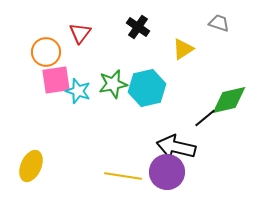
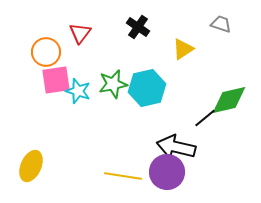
gray trapezoid: moved 2 px right, 1 px down
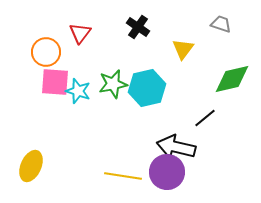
yellow triangle: rotated 20 degrees counterclockwise
pink square: moved 1 px left, 2 px down; rotated 12 degrees clockwise
green diamond: moved 3 px right, 21 px up
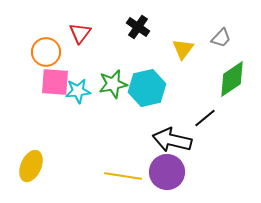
gray trapezoid: moved 14 px down; rotated 115 degrees clockwise
green diamond: rotated 21 degrees counterclockwise
cyan star: rotated 25 degrees counterclockwise
black arrow: moved 4 px left, 7 px up
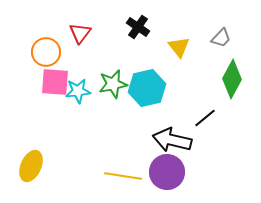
yellow triangle: moved 4 px left, 2 px up; rotated 15 degrees counterclockwise
green diamond: rotated 27 degrees counterclockwise
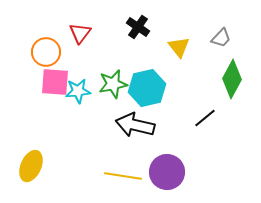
black arrow: moved 37 px left, 15 px up
